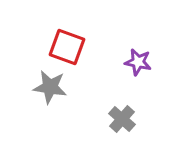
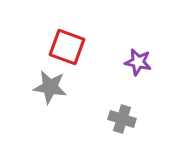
gray cross: rotated 24 degrees counterclockwise
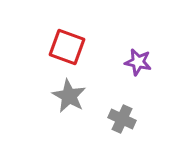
gray star: moved 19 px right, 9 px down; rotated 20 degrees clockwise
gray cross: rotated 8 degrees clockwise
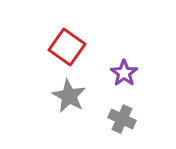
red square: rotated 15 degrees clockwise
purple star: moved 14 px left, 11 px down; rotated 24 degrees clockwise
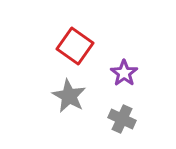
red square: moved 8 px right, 1 px up
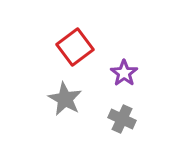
red square: moved 1 px down; rotated 18 degrees clockwise
gray star: moved 4 px left, 3 px down
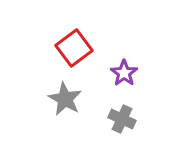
red square: moved 1 px left, 1 px down
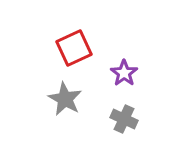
red square: rotated 12 degrees clockwise
gray cross: moved 2 px right
